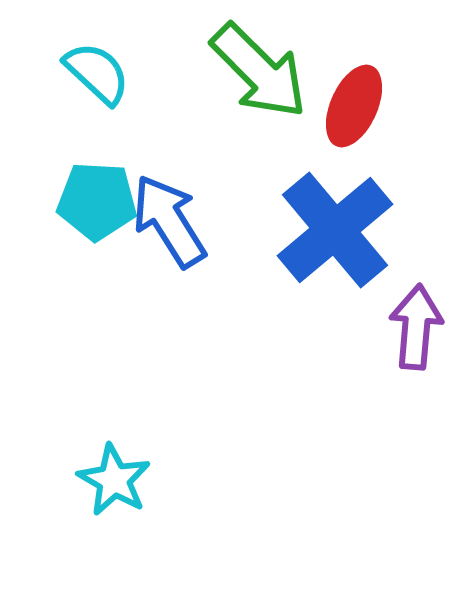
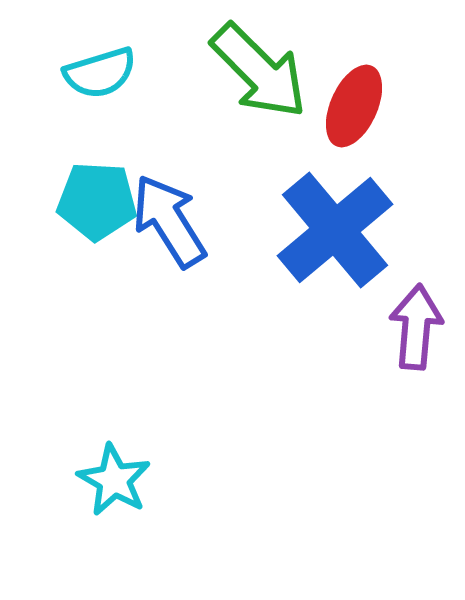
cyan semicircle: moved 3 px right; rotated 120 degrees clockwise
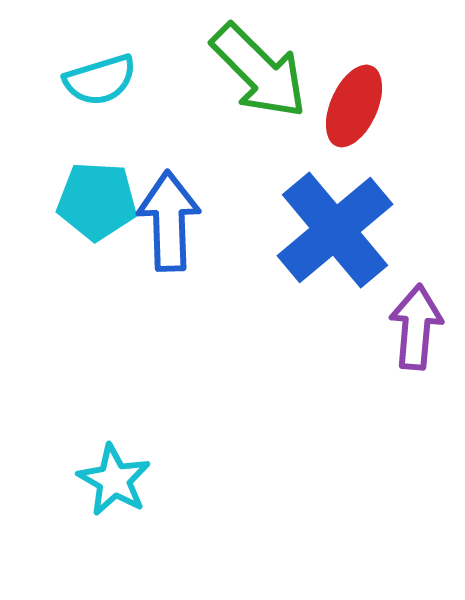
cyan semicircle: moved 7 px down
blue arrow: rotated 30 degrees clockwise
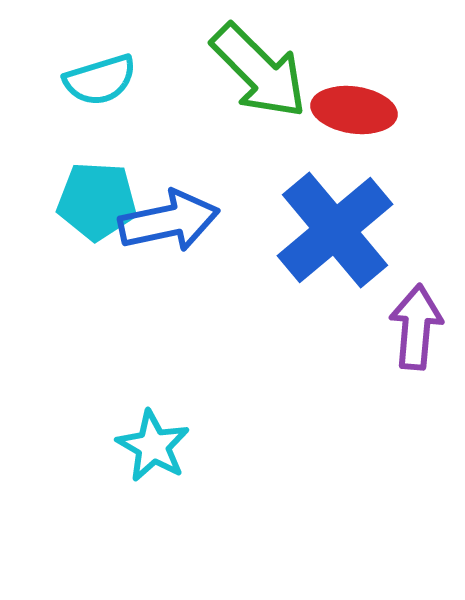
red ellipse: moved 4 px down; rotated 74 degrees clockwise
blue arrow: rotated 80 degrees clockwise
cyan star: moved 39 px right, 34 px up
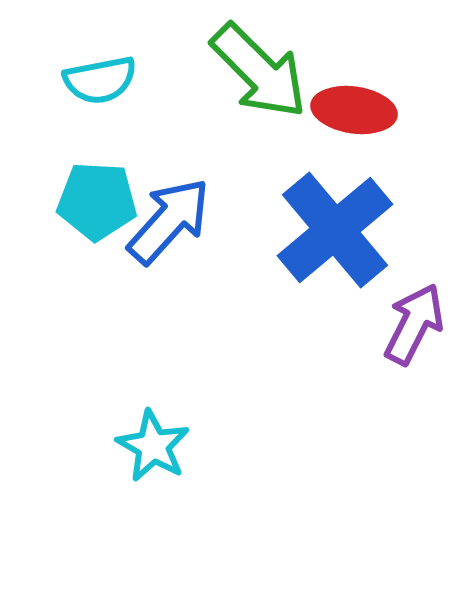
cyan semicircle: rotated 6 degrees clockwise
blue arrow: rotated 36 degrees counterclockwise
purple arrow: moved 2 px left, 3 px up; rotated 22 degrees clockwise
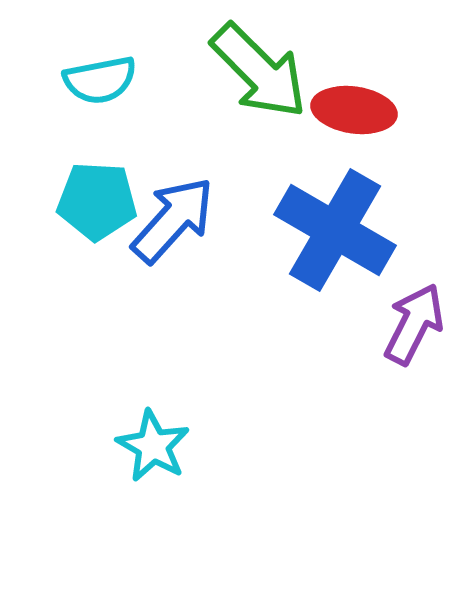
blue arrow: moved 4 px right, 1 px up
blue cross: rotated 20 degrees counterclockwise
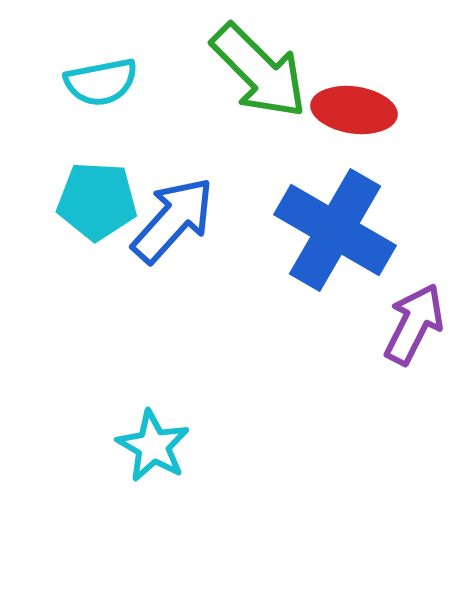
cyan semicircle: moved 1 px right, 2 px down
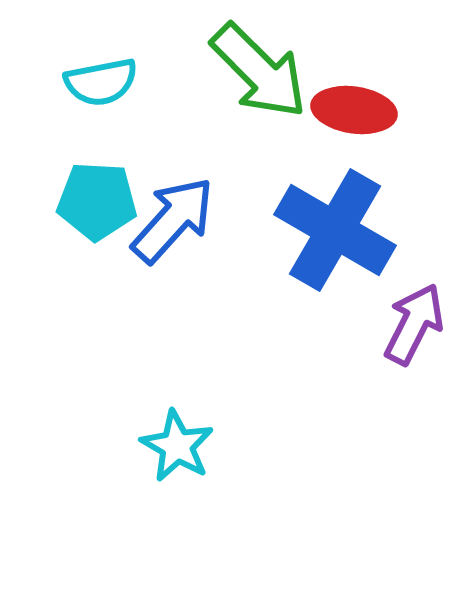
cyan star: moved 24 px right
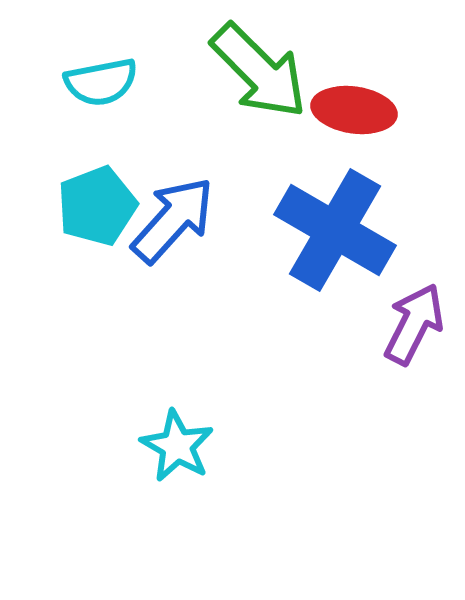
cyan pentagon: moved 5 px down; rotated 24 degrees counterclockwise
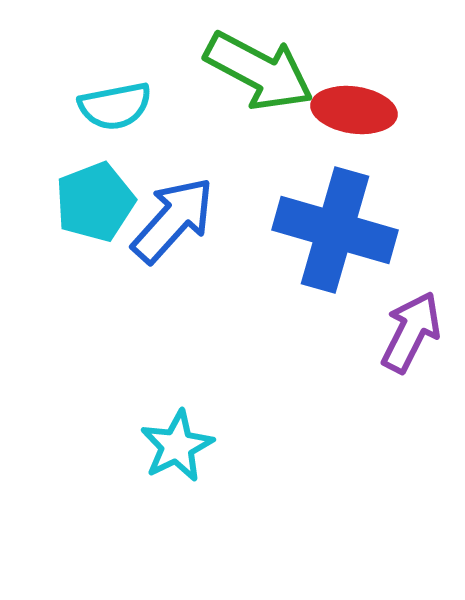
green arrow: rotated 17 degrees counterclockwise
cyan semicircle: moved 14 px right, 24 px down
cyan pentagon: moved 2 px left, 4 px up
blue cross: rotated 14 degrees counterclockwise
purple arrow: moved 3 px left, 8 px down
cyan star: rotated 16 degrees clockwise
